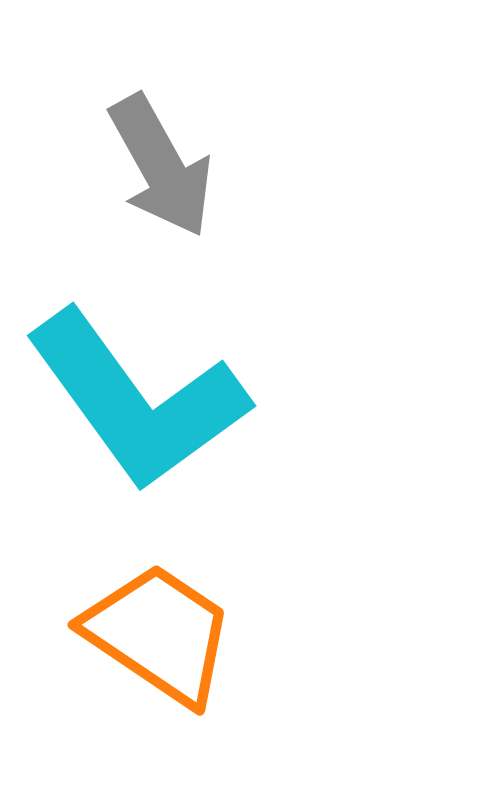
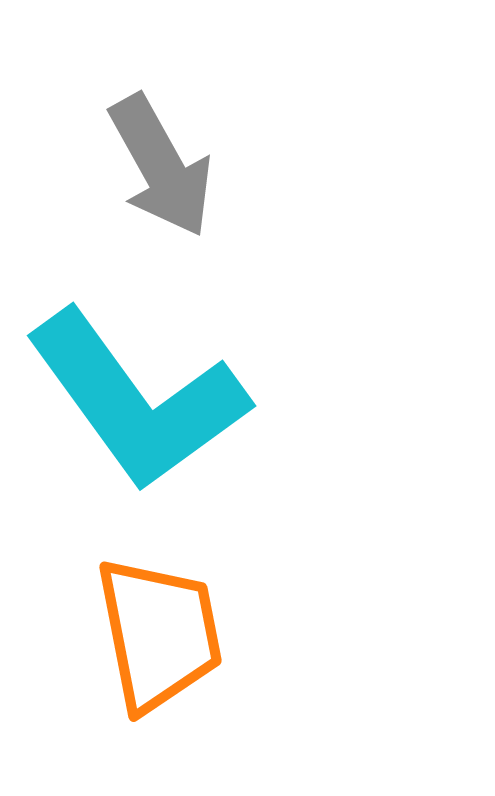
orange trapezoid: rotated 45 degrees clockwise
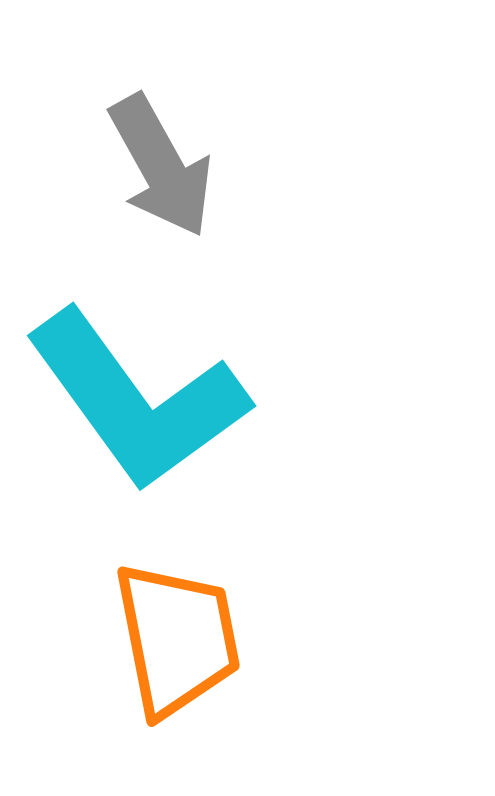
orange trapezoid: moved 18 px right, 5 px down
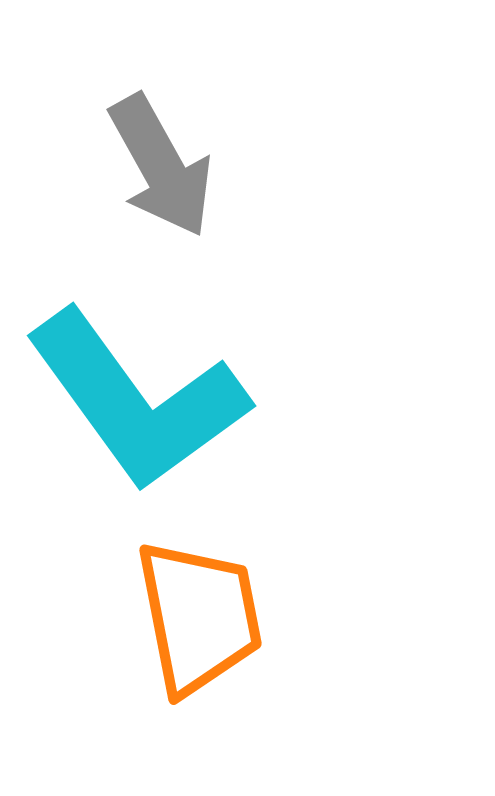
orange trapezoid: moved 22 px right, 22 px up
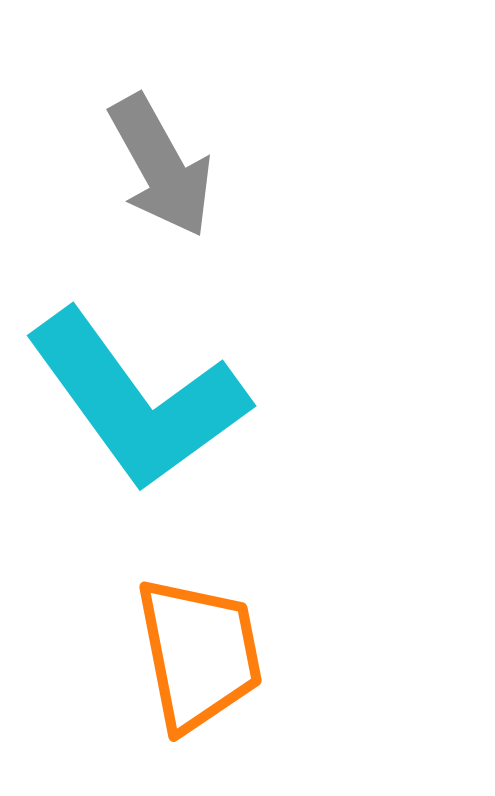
orange trapezoid: moved 37 px down
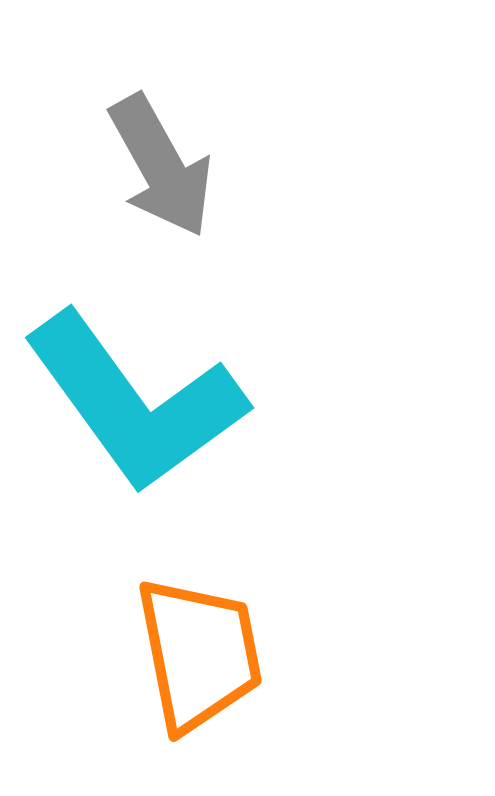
cyan L-shape: moved 2 px left, 2 px down
